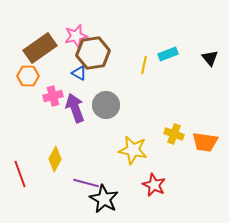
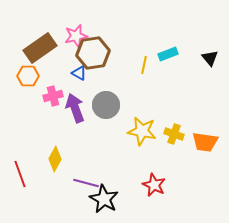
yellow star: moved 9 px right, 19 px up
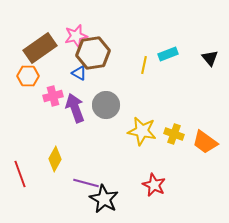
orange trapezoid: rotated 28 degrees clockwise
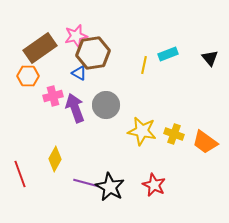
black star: moved 6 px right, 12 px up
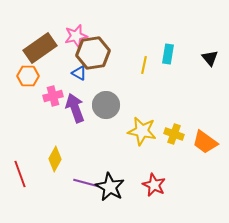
cyan rectangle: rotated 60 degrees counterclockwise
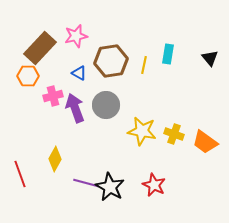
brown rectangle: rotated 12 degrees counterclockwise
brown hexagon: moved 18 px right, 8 px down
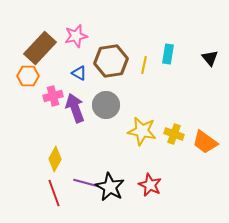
red line: moved 34 px right, 19 px down
red star: moved 4 px left
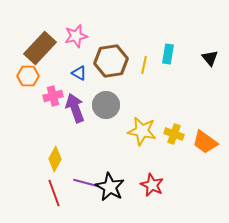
red star: moved 2 px right
